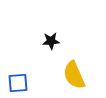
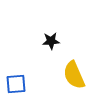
blue square: moved 2 px left, 1 px down
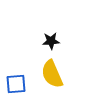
yellow semicircle: moved 22 px left, 1 px up
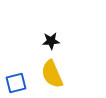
blue square: moved 1 px up; rotated 10 degrees counterclockwise
